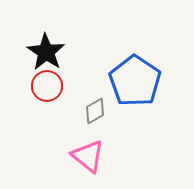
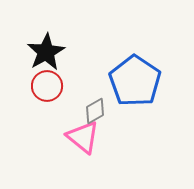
black star: rotated 9 degrees clockwise
pink triangle: moved 5 px left, 19 px up
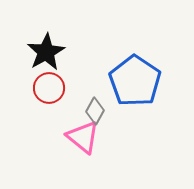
red circle: moved 2 px right, 2 px down
gray diamond: rotated 32 degrees counterclockwise
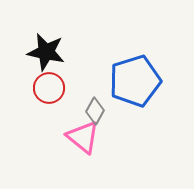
black star: rotated 30 degrees counterclockwise
blue pentagon: rotated 21 degrees clockwise
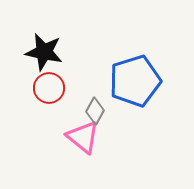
black star: moved 2 px left
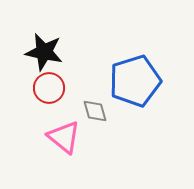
gray diamond: rotated 44 degrees counterclockwise
pink triangle: moved 19 px left
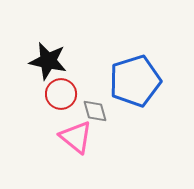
black star: moved 4 px right, 9 px down
red circle: moved 12 px right, 6 px down
pink triangle: moved 12 px right
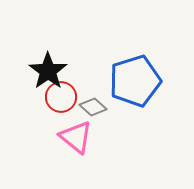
black star: moved 10 px down; rotated 24 degrees clockwise
red circle: moved 3 px down
gray diamond: moved 2 px left, 4 px up; rotated 32 degrees counterclockwise
